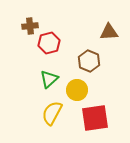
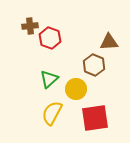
brown triangle: moved 10 px down
red hexagon: moved 1 px right, 5 px up; rotated 25 degrees counterclockwise
brown hexagon: moved 5 px right, 4 px down
yellow circle: moved 1 px left, 1 px up
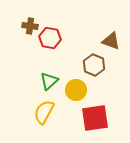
brown cross: rotated 14 degrees clockwise
red hexagon: rotated 10 degrees counterclockwise
brown triangle: moved 2 px right, 1 px up; rotated 24 degrees clockwise
green triangle: moved 2 px down
yellow circle: moved 1 px down
yellow semicircle: moved 8 px left, 1 px up
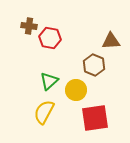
brown cross: moved 1 px left
brown triangle: rotated 24 degrees counterclockwise
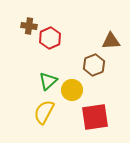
red hexagon: rotated 25 degrees clockwise
brown hexagon: rotated 15 degrees clockwise
green triangle: moved 1 px left
yellow circle: moved 4 px left
red square: moved 1 px up
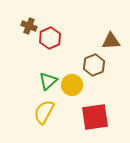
brown cross: rotated 14 degrees clockwise
yellow circle: moved 5 px up
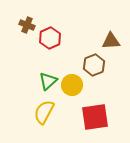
brown cross: moved 2 px left, 1 px up
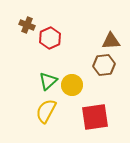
brown hexagon: moved 10 px right; rotated 15 degrees clockwise
yellow semicircle: moved 2 px right, 1 px up
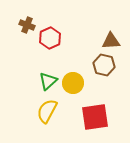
brown hexagon: rotated 20 degrees clockwise
yellow circle: moved 1 px right, 2 px up
yellow semicircle: moved 1 px right
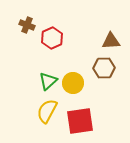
red hexagon: moved 2 px right
brown hexagon: moved 3 px down; rotated 15 degrees counterclockwise
red square: moved 15 px left, 4 px down
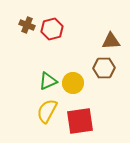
red hexagon: moved 9 px up; rotated 10 degrees clockwise
green triangle: rotated 18 degrees clockwise
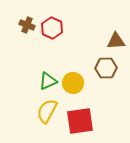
red hexagon: moved 1 px up; rotated 20 degrees counterclockwise
brown triangle: moved 5 px right
brown hexagon: moved 2 px right
